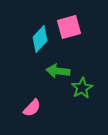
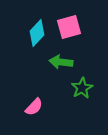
cyan diamond: moved 3 px left, 6 px up
green arrow: moved 3 px right, 9 px up
pink semicircle: moved 2 px right, 1 px up
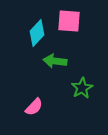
pink square: moved 6 px up; rotated 20 degrees clockwise
green arrow: moved 6 px left, 1 px up
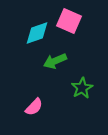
pink square: rotated 20 degrees clockwise
cyan diamond: rotated 28 degrees clockwise
green arrow: rotated 30 degrees counterclockwise
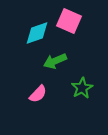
pink semicircle: moved 4 px right, 13 px up
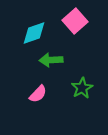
pink square: moved 6 px right; rotated 25 degrees clockwise
cyan diamond: moved 3 px left
green arrow: moved 4 px left, 1 px up; rotated 20 degrees clockwise
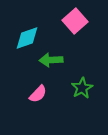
cyan diamond: moved 7 px left, 5 px down
